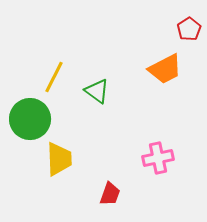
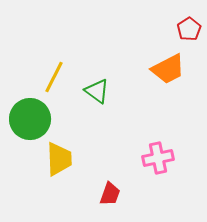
orange trapezoid: moved 3 px right
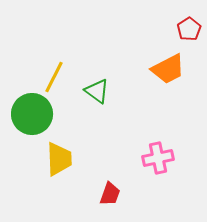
green circle: moved 2 px right, 5 px up
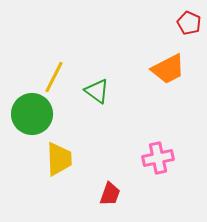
red pentagon: moved 6 px up; rotated 15 degrees counterclockwise
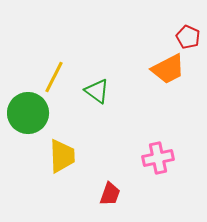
red pentagon: moved 1 px left, 14 px down
green circle: moved 4 px left, 1 px up
yellow trapezoid: moved 3 px right, 3 px up
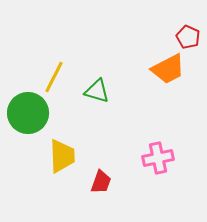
green triangle: rotated 20 degrees counterclockwise
red trapezoid: moved 9 px left, 12 px up
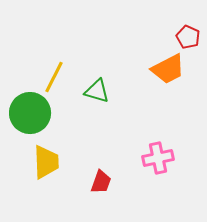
green circle: moved 2 px right
yellow trapezoid: moved 16 px left, 6 px down
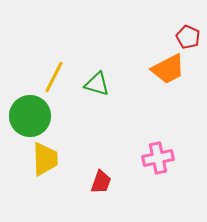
green triangle: moved 7 px up
green circle: moved 3 px down
yellow trapezoid: moved 1 px left, 3 px up
